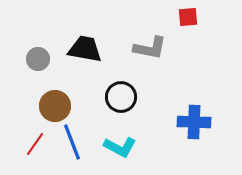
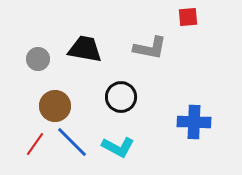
blue line: rotated 24 degrees counterclockwise
cyan L-shape: moved 2 px left
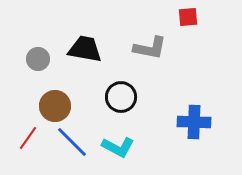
red line: moved 7 px left, 6 px up
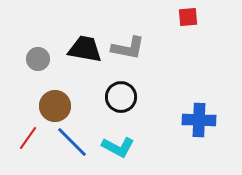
gray L-shape: moved 22 px left
blue cross: moved 5 px right, 2 px up
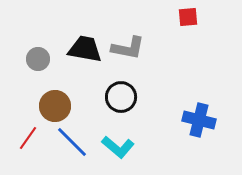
blue cross: rotated 12 degrees clockwise
cyan L-shape: rotated 12 degrees clockwise
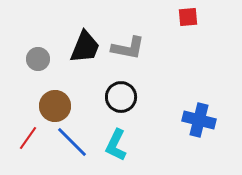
black trapezoid: moved 2 px up; rotated 102 degrees clockwise
cyan L-shape: moved 2 px left, 2 px up; rotated 76 degrees clockwise
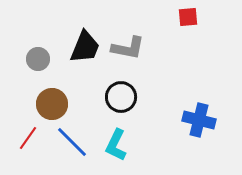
brown circle: moved 3 px left, 2 px up
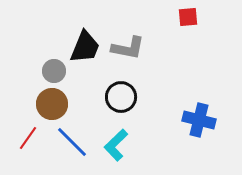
gray circle: moved 16 px right, 12 px down
cyan L-shape: rotated 20 degrees clockwise
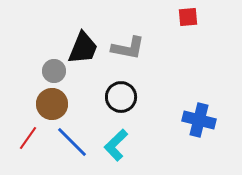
black trapezoid: moved 2 px left, 1 px down
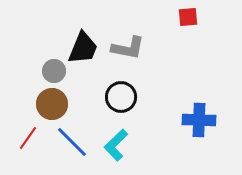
blue cross: rotated 12 degrees counterclockwise
